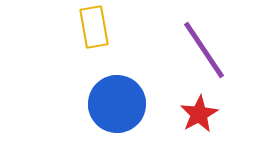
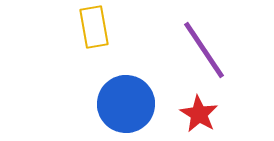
blue circle: moved 9 px right
red star: rotated 12 degrees counterclockwise
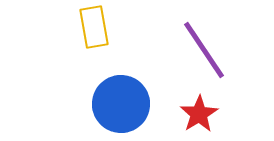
blue circle: moved 5 px left
red star: rotated 9 degrees clockwise
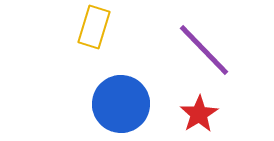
yellow rectangle: rotated 27 degrees clockwise
purple line: rotated 10 degrees counterclockwise
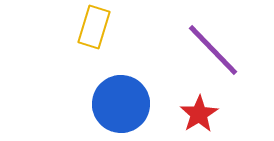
purple line: moved 9 px right
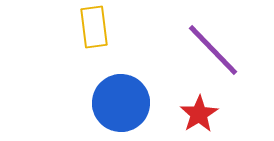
yellow rectangle: rotated 24 degrees counterclockwise
blue circle: moved 1 px up
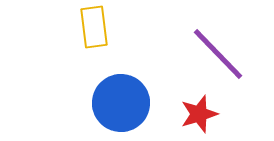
purple line: moved 5 px right, 4 px down
red star: rotated 15 degrees clockwise
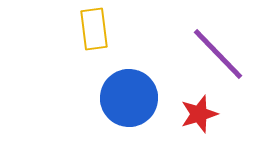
yellow rectangle: moved 2 px down
blue circle: moved 8 px right, 5 px up
